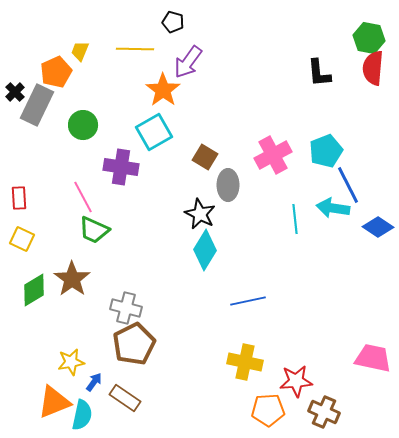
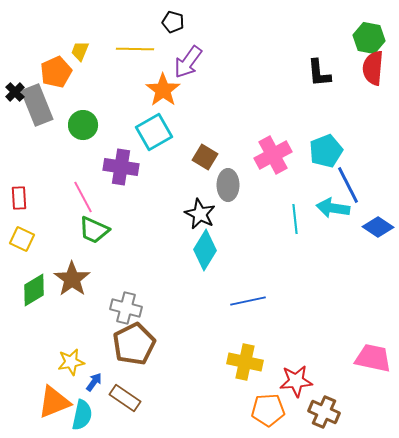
gray rectangle at (37, 105): rotated 48 degrees counterclockwise
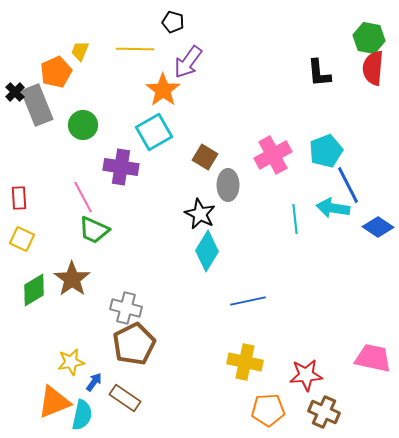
cyan diamond at (205, 250): moved 2 px right, 1 px down
red star at (296, 381): moved 10 px right, 6 px up
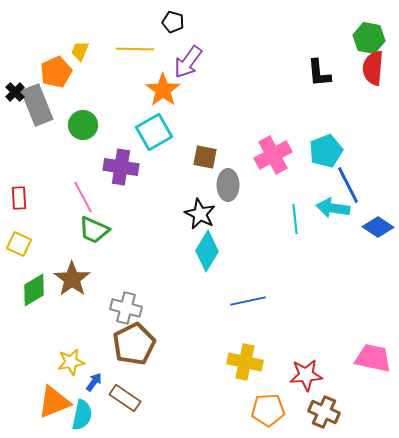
brown square at (205, 157): rotated 20 degrees counterclockwise
yellow square at (22, 239): moved 3 px left, 5 px down
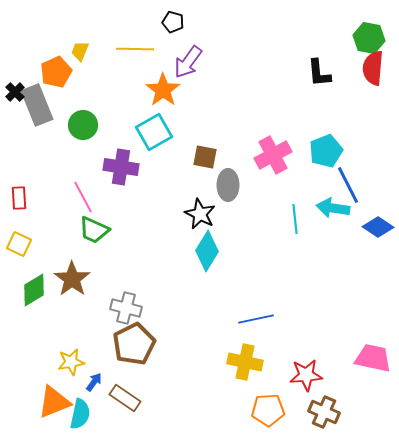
blue line at (248, 301): moved 8 px right, 18 px down
cyan semicircle at (82, 415): moved 2 px left, 1 px up
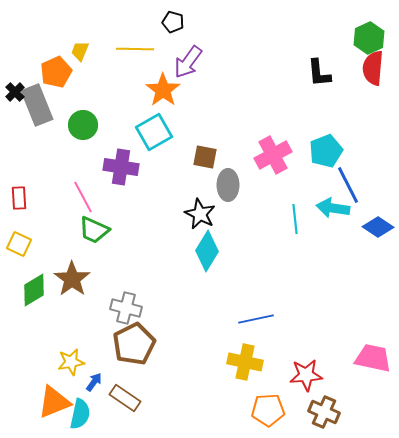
green hexagon at (369, 38): rotated 24 degrees clockwise
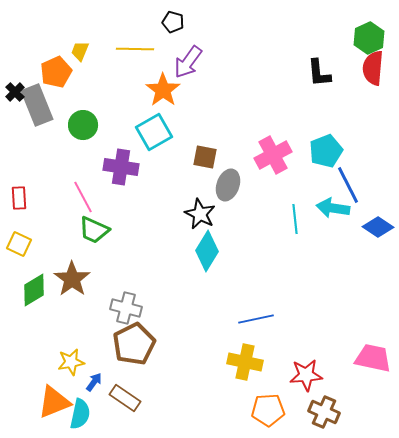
gray ellipse at (228, 185): rotated 20 degrees clockwise
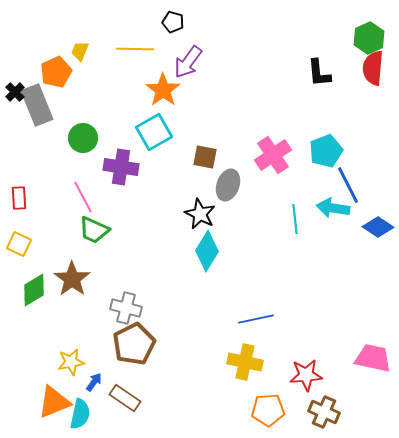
green circle at (83, 125): moved 13 px down
pink cross at (273, 155): rotated 6 degrees counterclockwise
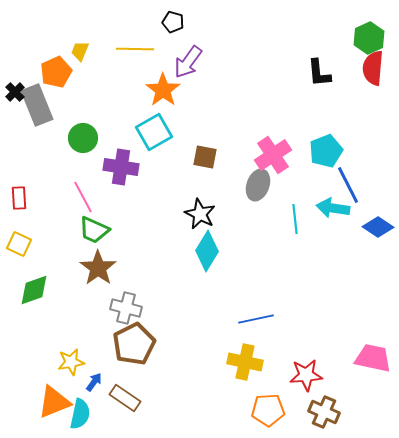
gray ellipse at (228, 185): moved 30 px right
brown star at (72, 279): moved 26 px right, 11 px up
green diamond at (34, 290): rotated 12 degrees clockwise
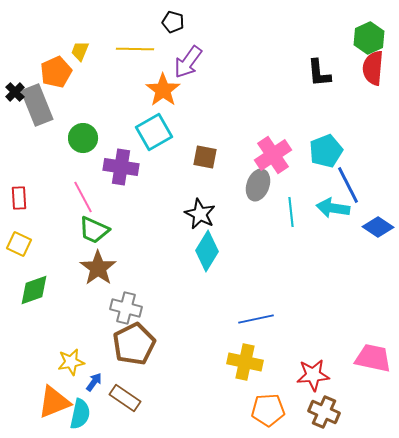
cyan line at (295, 219): moved 4 px left, 7 px up
red star at (306, 375): moved 7 px right
